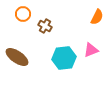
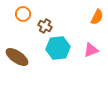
cyan hexagon: moved 6 px left, 10 px up
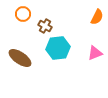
pink triangle: moved 4 px right, 3 px down
brown ellipse: moved 3 px right, 1 px down
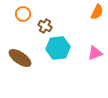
orange semicircle: moved 5 px up
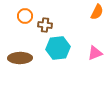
orange circle: moved 2 px right, 2 px down
brown cross: moved 1 px up; rotated 24 degrees counterclockwise
brown ellipse: rotated 35 degrees counterclockwise
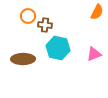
orange circle: moved 3 px right
cyan hexagon: rotated 20 degrees clockwise
pink triangle: moved 1 px left, 1 px down
brown ellipse: moved 3 px right, 1 px down
